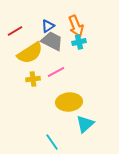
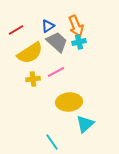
red line: moved 1 px right, 1 px up
gray trapezoid: moved 5 px right, 1 px down; rotated 15 degrees clockwise
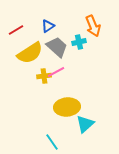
orange arrow: moved 17 px right
gray trapezoid: moved 5 px down
yellow cross: moved 11 px right, 3 px up
yellow ellipse: moved 2 px left, 5 px down
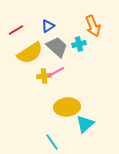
cyan cross: moved 2 px down
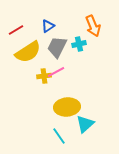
gray trapezoid: rotated 105 degrees counterclockwise
yellow semicircle: moved 2 px left, 1 px up
cyan line: moved 7 px right, 6 px up
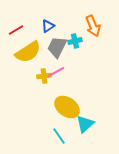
cyan cross: moved 4 px left, 3 px up
yellow ellipse: rotated 40 degrees clockwise
